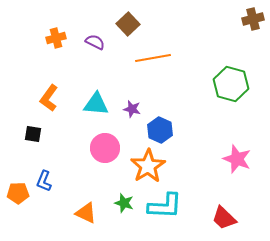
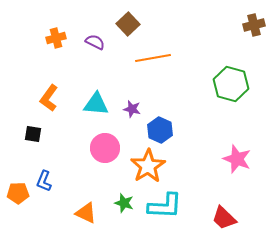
brown cross: moved 1 px right, 6 px down
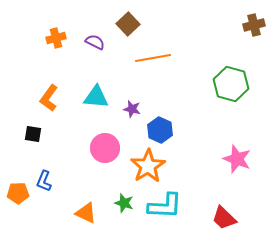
cyan triangle: moved 7 px up
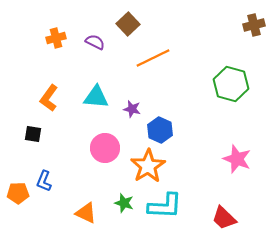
orange line: rotated 16 degrees counterclockwise
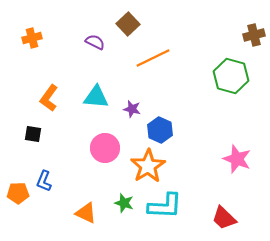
brown cross: moved 10 px down
orange cross: moved 24 px left
green hexagon: moved 8 px up
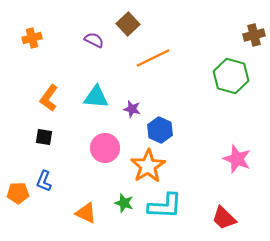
purple semicircle: moved 1 px left, 2 px up
black square: moved 11 px right, 3 px down
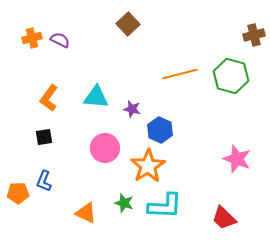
purple semicircle: moved 34 px left
orange line: moved 27 px right, 16 px down; rotated 12 degrees clockwise
black square: rotated 18 degrees counterclockwise
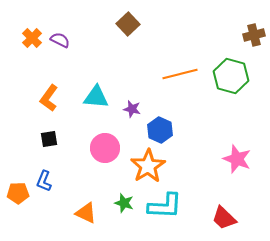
orange cross: rotated 30 degrees counterclockwise
black square: moved 5 px right, 2 px down
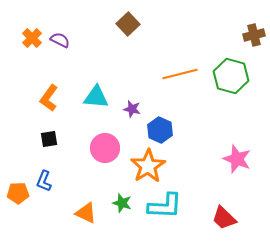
green star: moved 2 px left
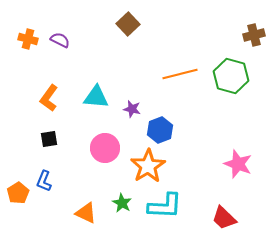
orange cross: moved 4 px left, 1 px down; rotated 30 degrees counterclockwise
blue hexagon: rotated 15 degrees clockwise
pink star: moved 1 px right, 5 px down
orange pentagon: rotated 30 degrees counterclockwise
green star: rotated 12 degrees clockwise
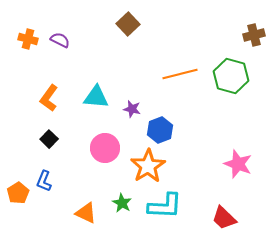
black square: rotated 36 degrees counterclockwise
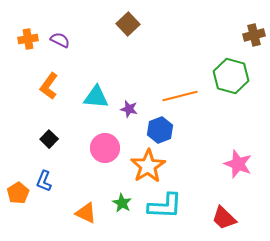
orange cross: rotated 24 degrees counterclockwise
orange line: moved 22 px down
orange L-shape: moved 12 px up
purple star: moved 3 px left
